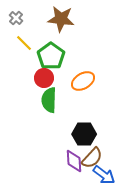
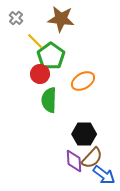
yellow line: moved 11 px right, 2 px up
red circle: moved 4 px left, 4 px up
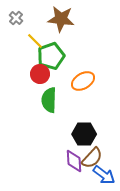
green pentagon: rotated 16 degrees clockwise
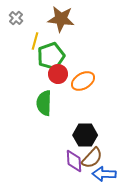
yellow line: rotated 60 degrees clockwise
red circle: moved 18 px right
green semicircle: moved 5 px left, 3 px down
black hexagon: moved 1 px right, 1 px down
blue arrow: moved 1 px up; rotated 145 degrees clockwise
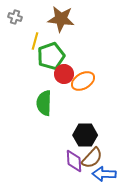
gray cross: moved 1 px left, 1 px up; rotated 24 degrees counterclockwise
red circle: moved 6 px right
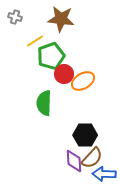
yellow line: rotated 42 degrees clockwise
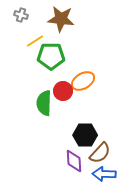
gray cross: moved 6 px right, 2 px up
green pentagon: rotated 20 degrees clockwise
red circle: moved 1 px left, 17 px down
brown semicircle: moved 8 px right, 5 px up
